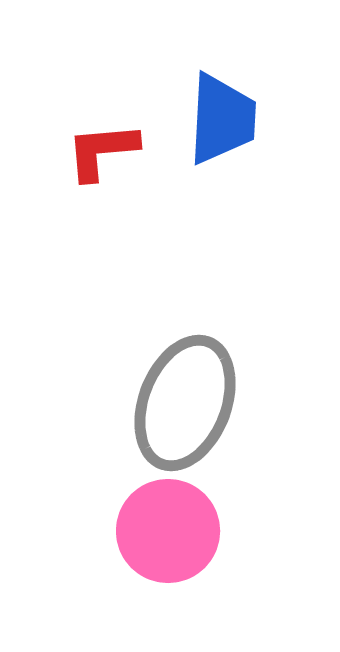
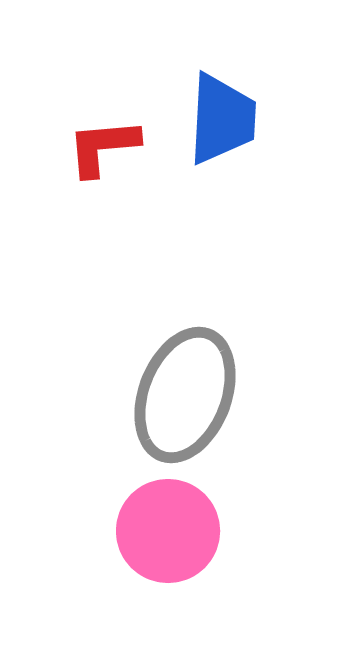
red L-shape: moved 1 px right, 4 px up
gray ellipse: moved 8 px up
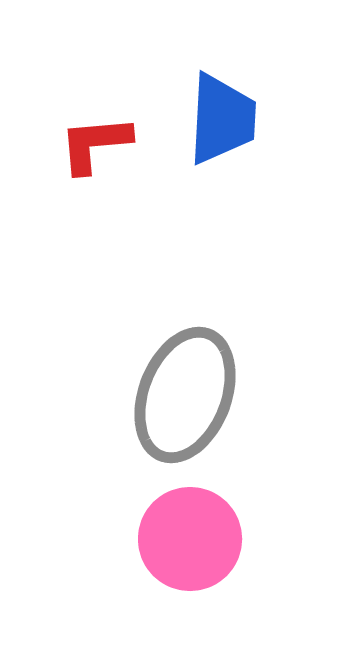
red L-shape: moved 8 px left, 3 px up
pink circle: moved 22 px right, 8 px down
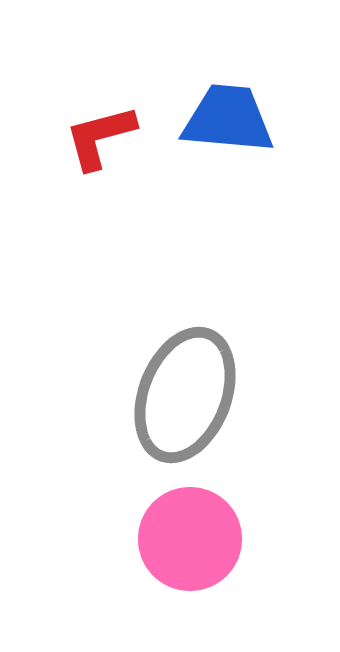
blue trapezoid: moved 6 px right; rotated 88 degrees counterclockwise
red L-shape: moved 5 px right, 7 px up; rotated 10 degrees counterclockwise
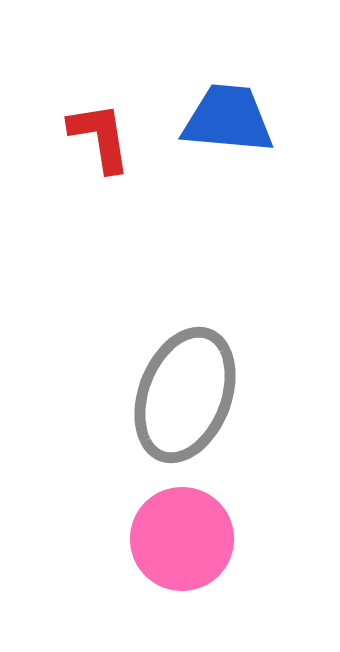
red L-shape: rotated 96 degrees clockwise
pink circle: moved 8 px left
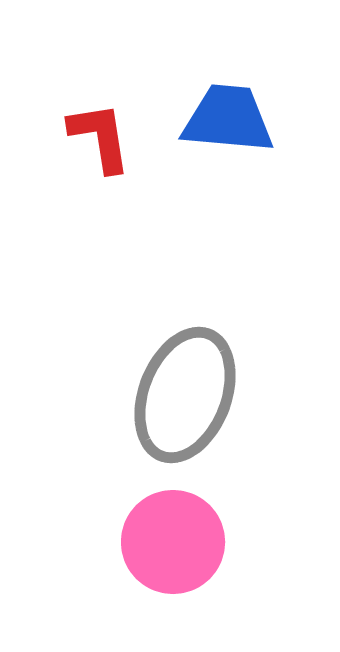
pink circle: moved 9 px left, 3 px down
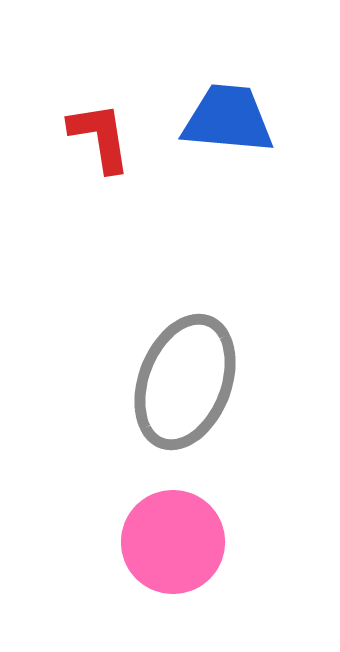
gray ellipse: moved 13 px up
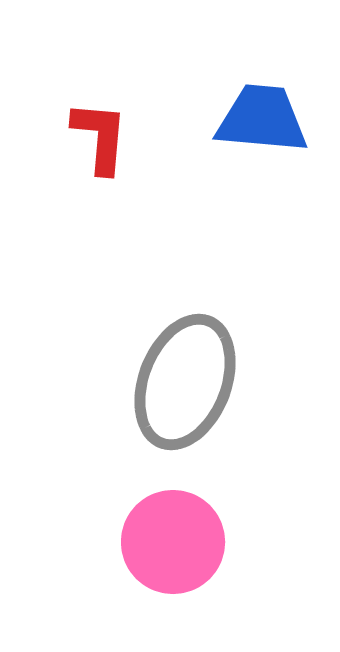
blue trapezoid: moved 34 px right
red L-shape: rotated 14 degrees clockwise
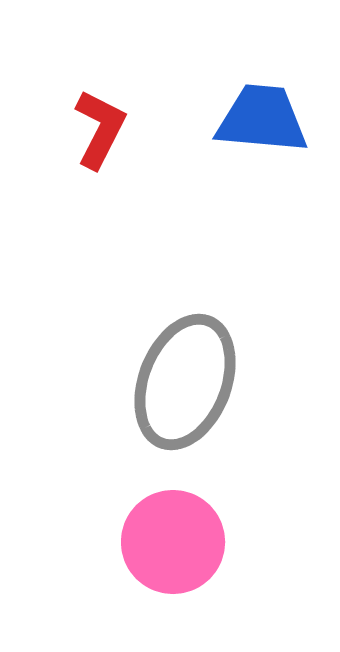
red L-shape: moved 8 px up; rotated 22 degrees clockwise
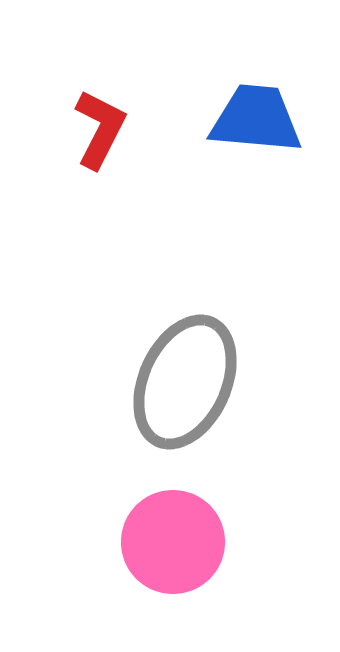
blue trapezoid: moved 6 px left
gray ellipse: rotated 3 degrees clockwise
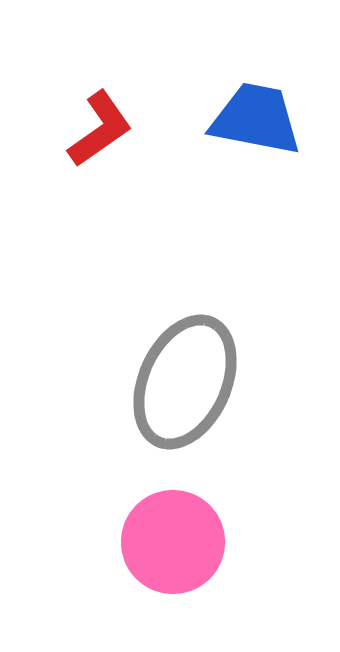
blue trapezoid: rotated 6 degrees clockwise
red L-shape: rotated 28 degrees clockwise
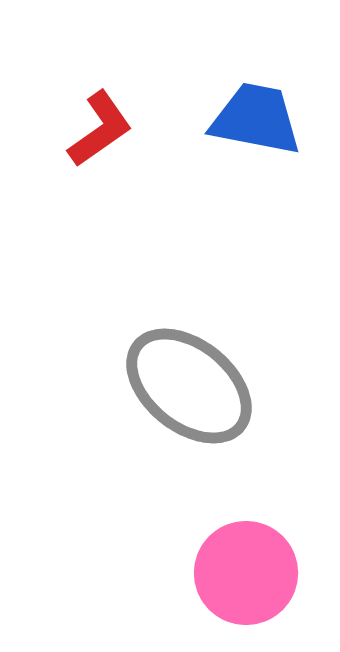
gray ellipse: moved 4 px right, 4 px down; rotated 75 degrees counterclockwise
pink circle: moved 73 px right, 31 px down
